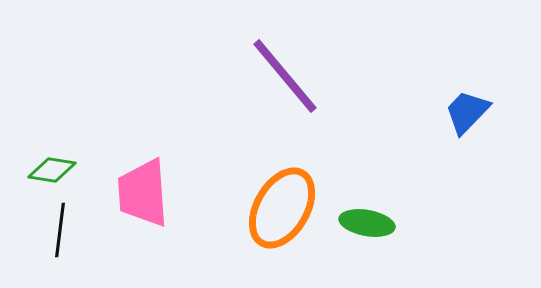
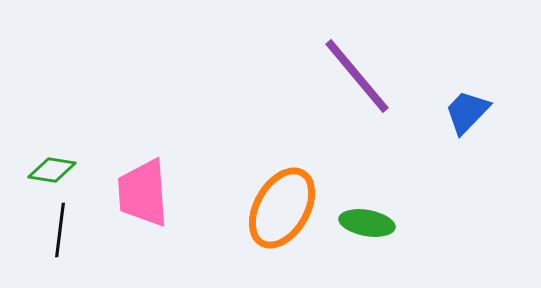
purple line: moved 72 px right
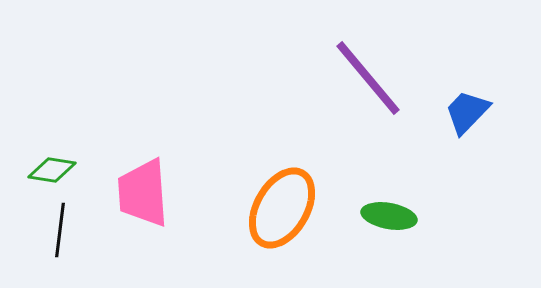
purple line: moved 11 px right, 2 px down
green ellipse: moved 22 px right, 7 px up
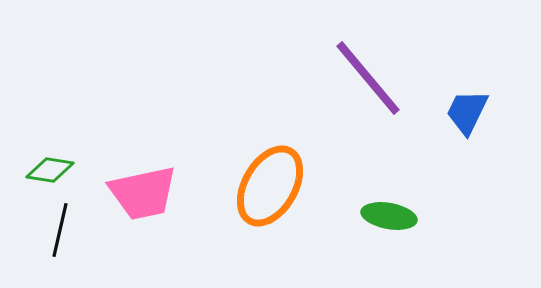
blue trapezoid: rotated 18 degrees counterclockwise
green diamond: moved 2 px left
pink trapezoid: rotated 98 degrees counterclockwise
orange ellipse: moved 12 px left, 22 px up
black line: rotated 6 degrees clockwise
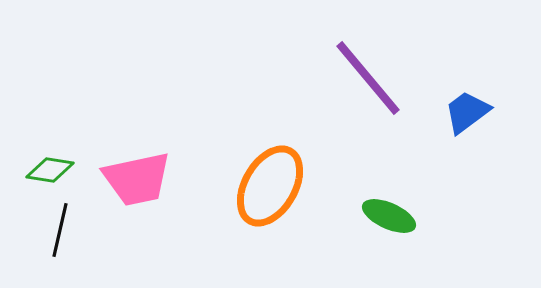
blue trapezoid: rotated 27 degrees clockwise
pink trapezoid: moved 6 px left, 14 px up
green ellipse: rotated 14 degrees clockwise
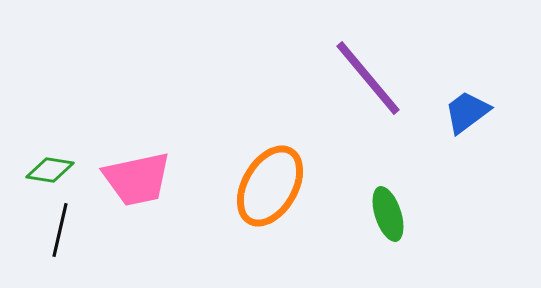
green ellipse: moved 1 px left, 2 px up; rotated 48 degrees clockwise
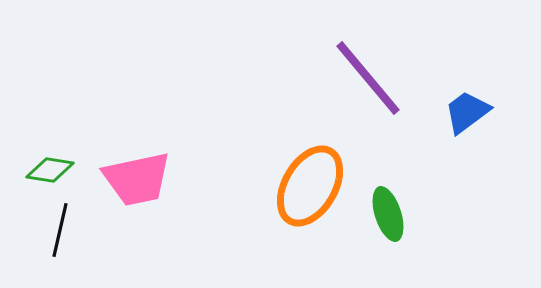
orange ellipse: moved 40 px right
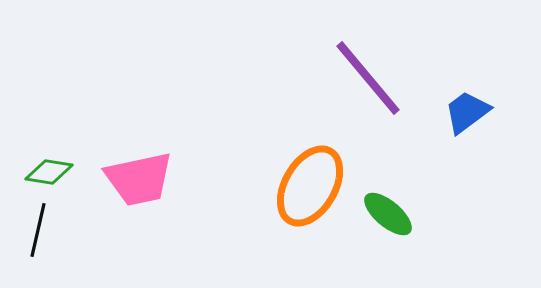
green diamond: moved 1 px left, 2 px down
pink trapezoid: moved 2 px right
green ellipse: rotated 32 degrees counterclockwise
black line: moved 22 px left
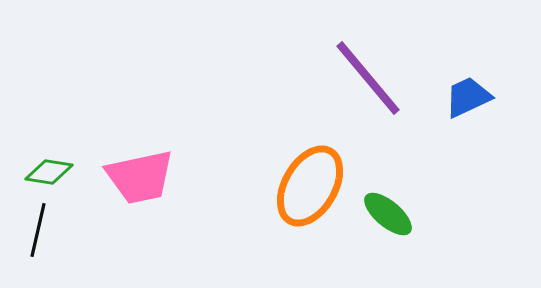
blue trapezoid: moved 1 px right, 15 px up; rotated 12 degrees clockwise
pink trapezoid: moved 1 px right, 2 px up
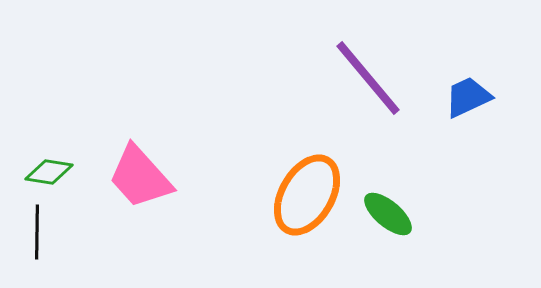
pink trapezoid: rotated 60 degrees clockwise
orange ellipse: moved 3 px left, 9 px down
black line: moved 1 px left, 2 px down; rotated 12 degrees counterclockwise
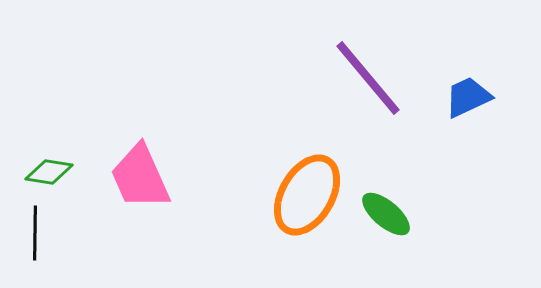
pink trapezoid: rotated 18 degrees clockwise
green ellipse: moved 2 px left
black line: moved 2 px left, 1 px down
